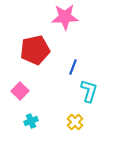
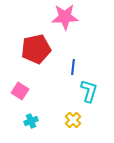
red pentagon: moved 1 px right, 1 px up
blue line: rotated 14 degrees counterclockwise
pink square: rotated 12 degrees counterclockwise
yellow cross: moved 2 px left, 2 px up
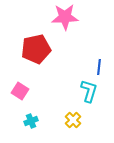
blue line: moved 26 px right
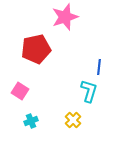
pink star: rotated 16 degrees counterclockwise
